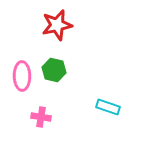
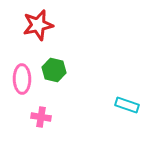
red star: moved 19 px left
pink ellipse: moved 3 px down
cyan rectangle: moved 19 px right, 2 px up
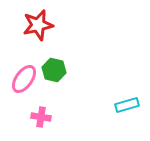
pink ellipse: moved 2 px right; rotated 36 degrees clockwise
cyan rectangle: rotated 35 degrees counterclockwise
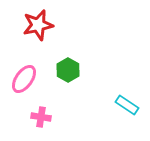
green hexagon: moved 14 px right; rotated 15 degrees clockwise
cyan rectangle: rotated 50 degrees clockwise
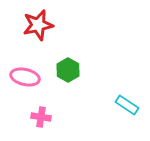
pink ellipse: moved 1 px right, 2 px up; rotated 68 degrees clockwise
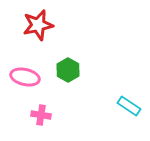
cyan rectangle: moved 2 px right, 1 px down
pink cross: moved 2 px up
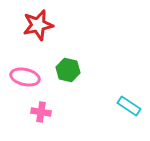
green hexagon: rotated 15 degrees counterclockwise
pink cross: moved 3 px up
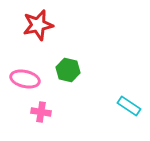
pink ellipse: moved 2 px down
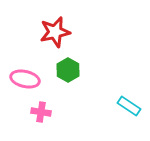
red star: moved 17 px right, 7 px down
green hexagon: rotated 15 degrees clockwise
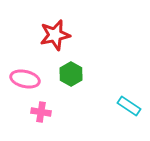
red star: moved 3 px down
green hexagon: moved 3 px right, 4 px down
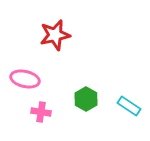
green hexagon: moved 15 px right, 25 px down
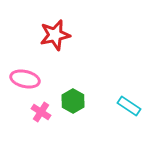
green hexagon: moved 13 px left, 2 px down
pink cross: rotated 24 degrees clockwise
